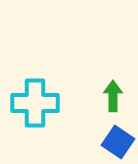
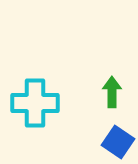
green arrow: moved 1 px left, 4 px up
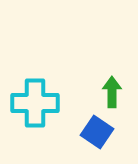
blue square: moved 21 px left, 10 px up
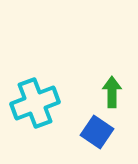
cyan cross: rotated 21 degrees counterclockwise
